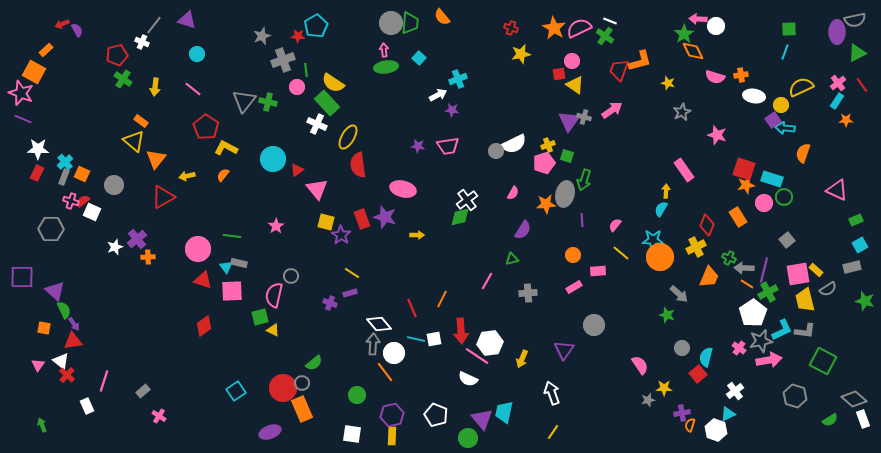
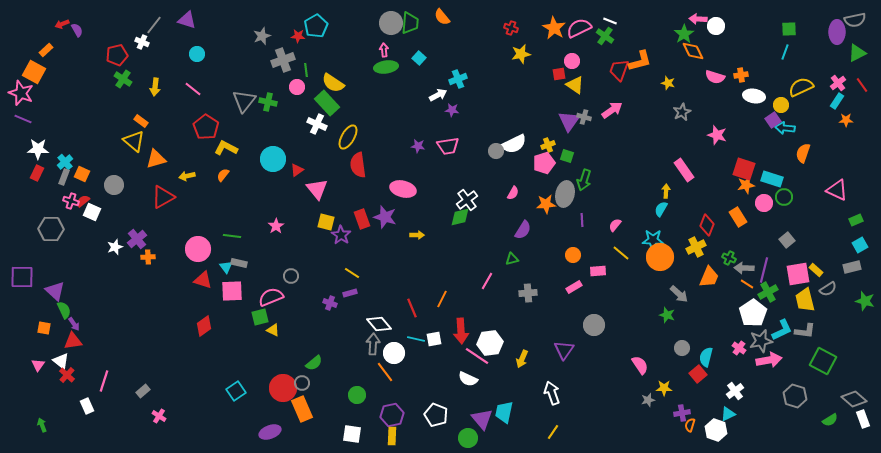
orange triangle at (156, 159): rotated 35 degrees clockwise
pink semicircle at (274, 295): moved 3 px left, 2 px down; rotated 55 degrees clockwise
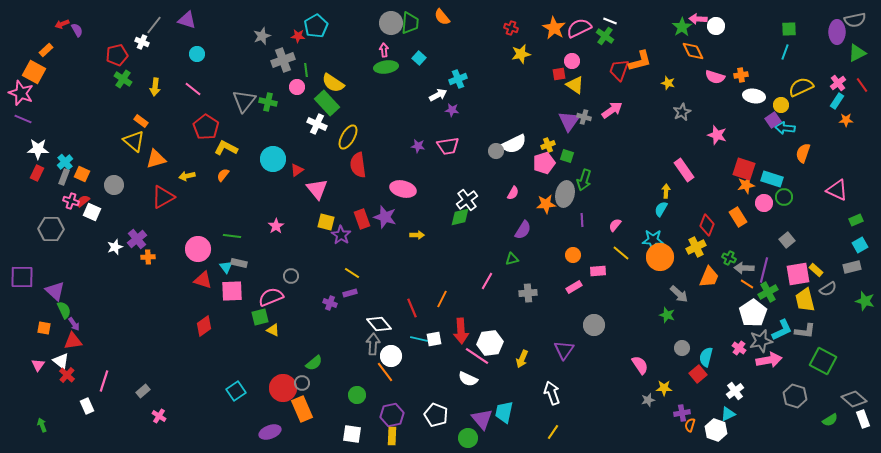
green star at (684, 34): moved 2 px left, 7 px up
cyan line at (416, 339): moved 3 px right
white circle at (394, 353): moved 3 px left, 3 px down
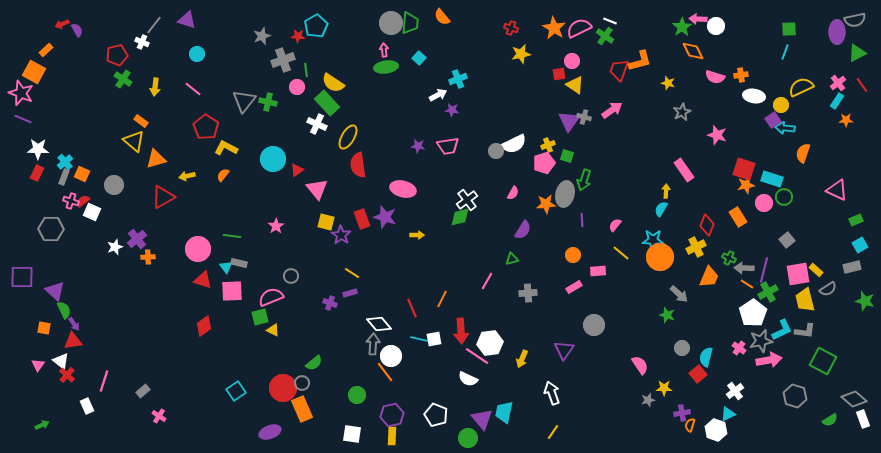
green arrow at (42, 425): rotated 88 degrees clockwise
